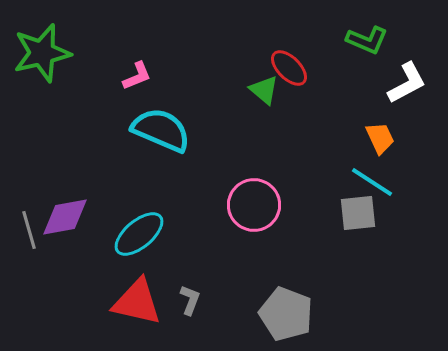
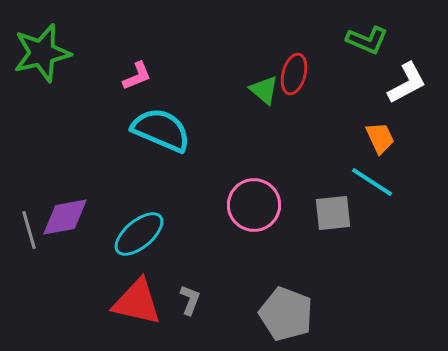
red ellipse: moved 5 px right, 6 px down; rotated 60 degrees clockwise
gray square: moved 25 px left
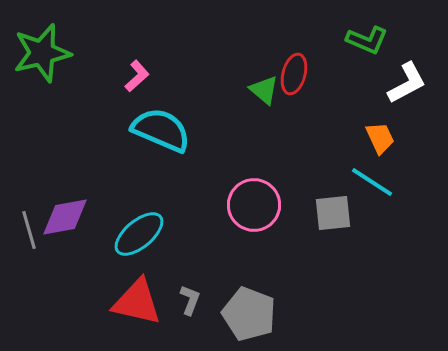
pink L-shape: rotated 20 degrees counterclockwise
gray pentagon: moved 37 px left
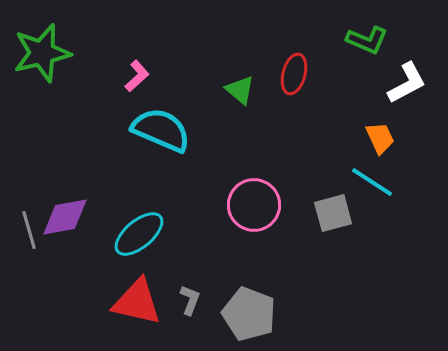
green triangle: moved 24 px left
gray square: rotated 9 degrees counterclockwise
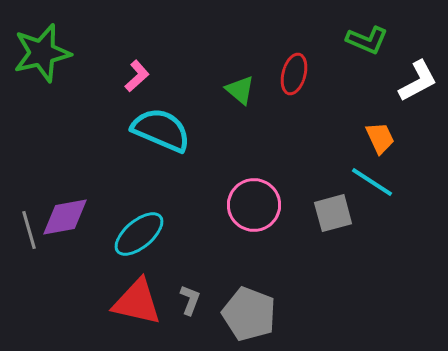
white L-shape: moved 11 px right, 2 px up
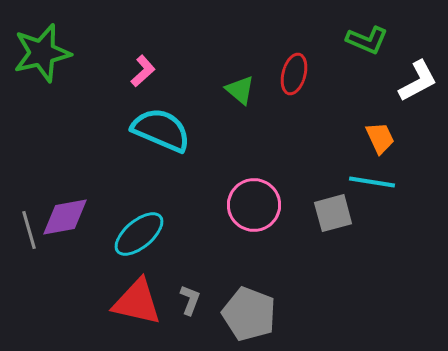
pink L-shape: moved 6 px right, 5 px up
cyan line: rotated 24 degrees counterclockwise
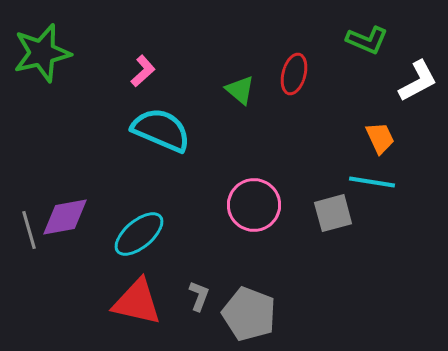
gray L-shape: moved 9 px right, 4 px up
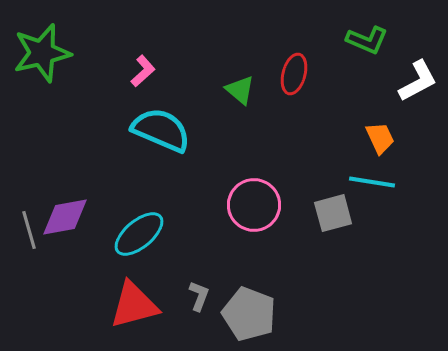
red triangle: moved 3 px left, 3 px down; rotated 28 degrees counterclockwise
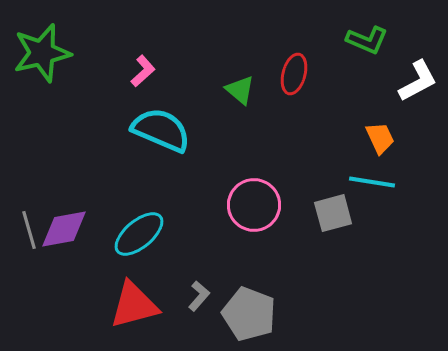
purple diamond: moved 1 px left, 12 px down
gray L-shape: rotated 20 degrees clockwise
